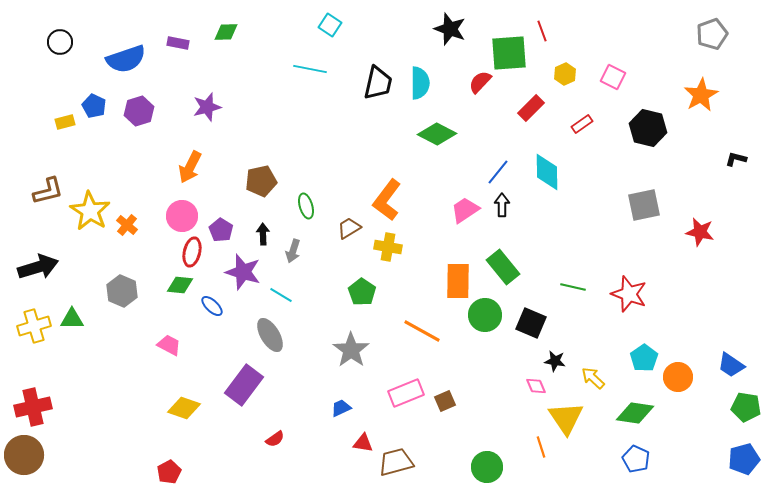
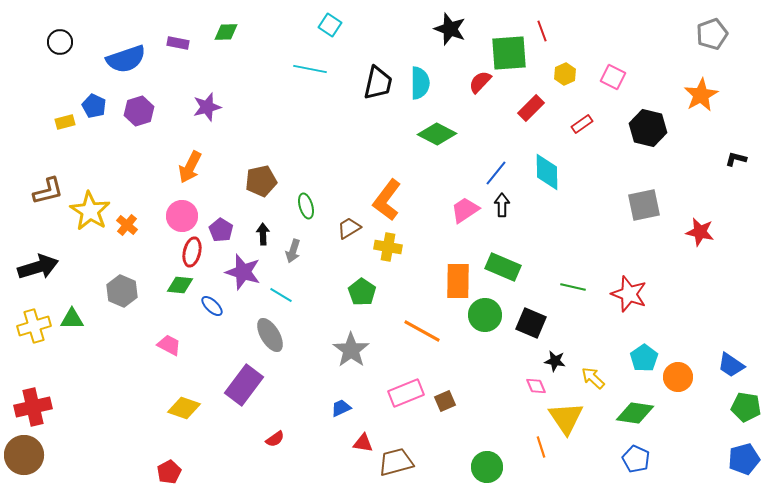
blue line at (498, 172): moved 2 px left, 1 px down
green rectangle at (503, 267): rotated 28 degrees counterclockwise
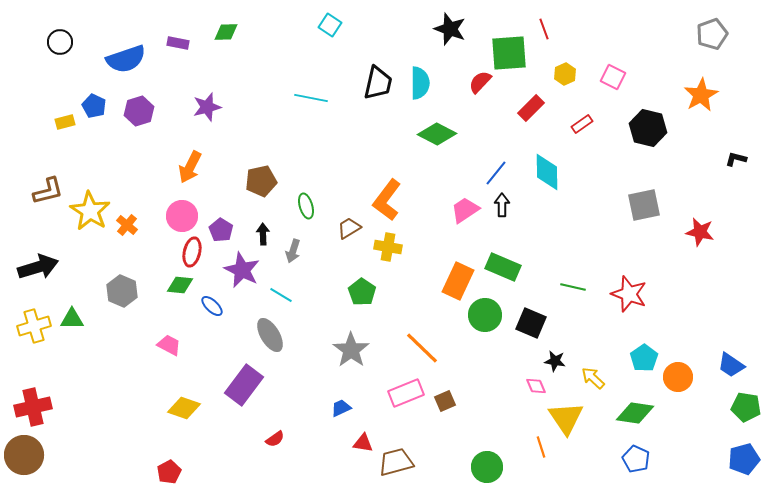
red line at (542, 31): moved 2 px right, 2 px up
cyan line at (310, 69): moved 1 px right, 29 px down
purple star at (243, 272): moved 1 px left, 2 px up; rotated 9 degrees clockwise
orange rectangle at (458, 281): rotated 24 degrees clockwise
orange line at (422, 331): moved 17 px down; rotated 15 degrees clockwise
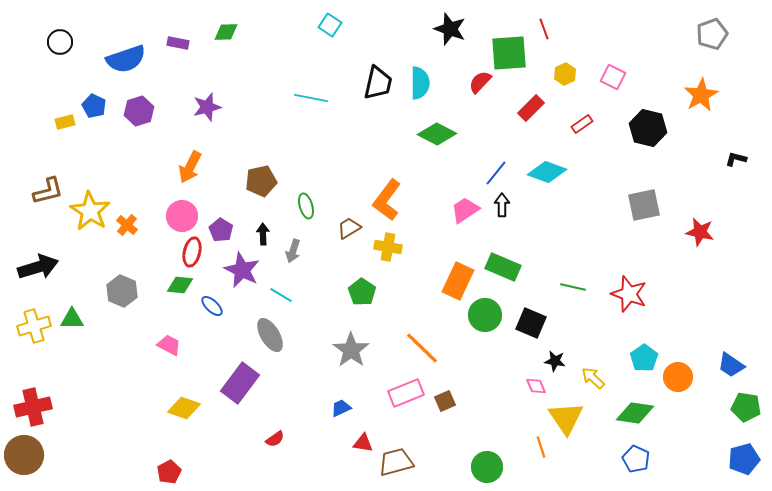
cyan diamond at (547, 172): rotated 69 degrees counterclockwise
purple rectangle at (244, 385): moved 4 px left, 2 px up
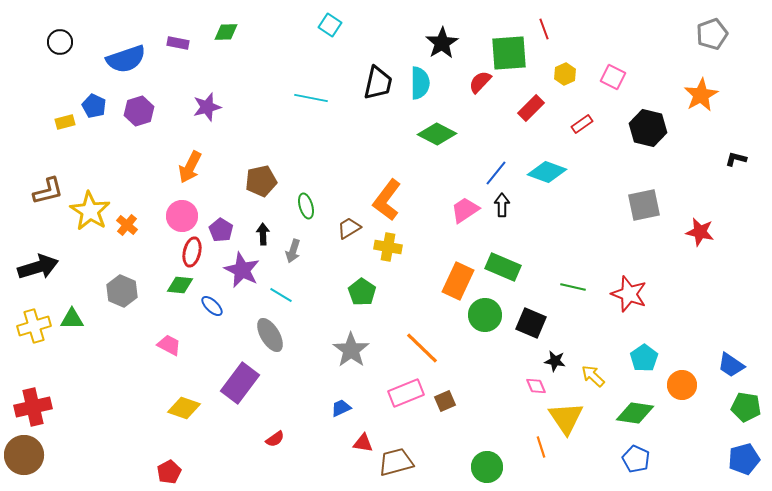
black star at (450, 29): moved 8 px left, 14 px down; rotated 20 degrees clockwise
orange circle at (678, 377): moved 4 px right, 8 px down
yellow arrow at (593, 378): moved 2 px up
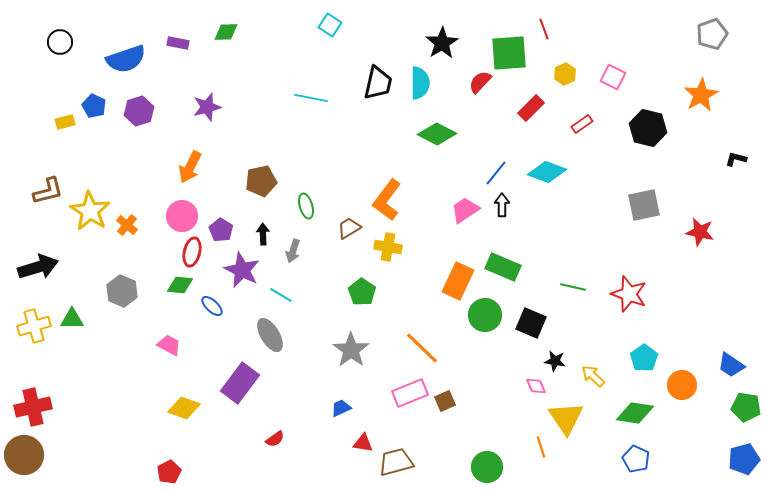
pink rectangle at (406, 393): moved 4 px right
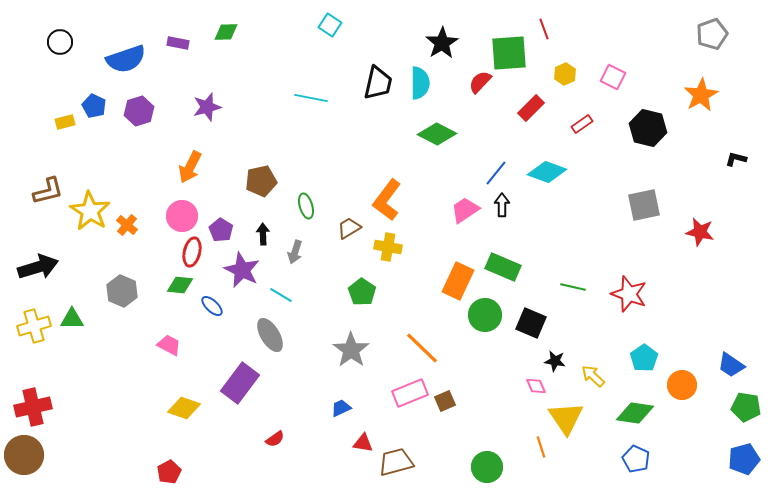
gray arrow at (293, 251): moved 2 px right, 1 px down
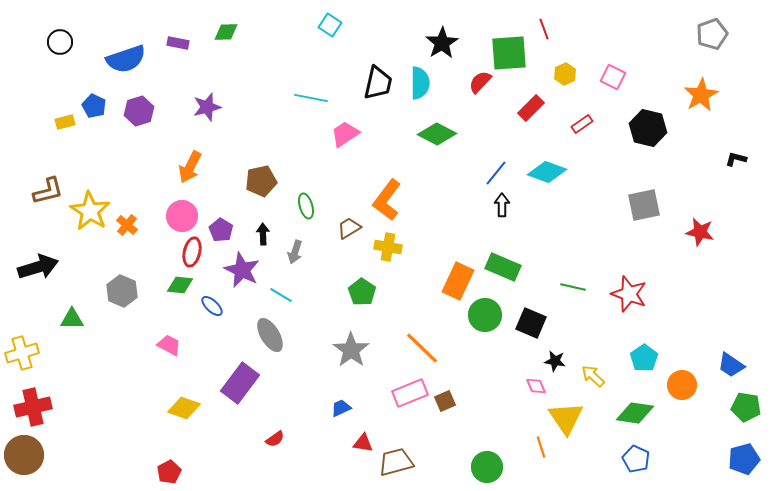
pink trapezoid at (465, 210): moved 120 px left, 76 px up
yellow cross at (34, 326): moved 12 px left, 27 px down
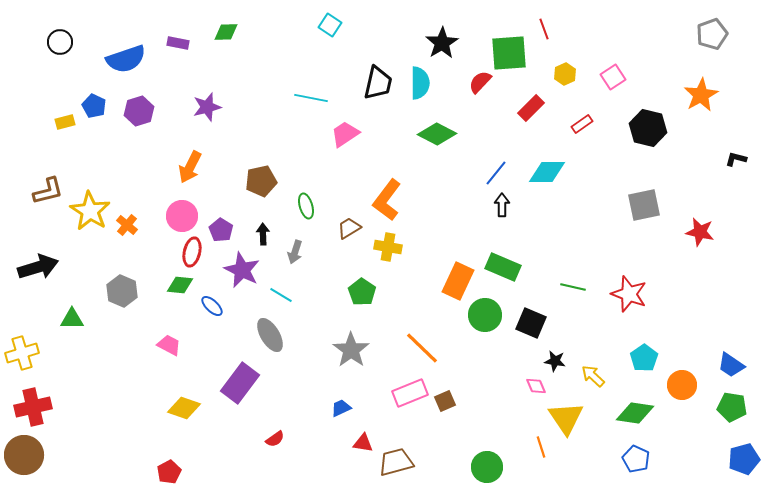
pink square at (613, 77): rotated 30 degrees clockwise
cyan diamond at (547, 172): rotated 21 degrees counterclockwise
green pentagon at (746, 407): moved 14 px left
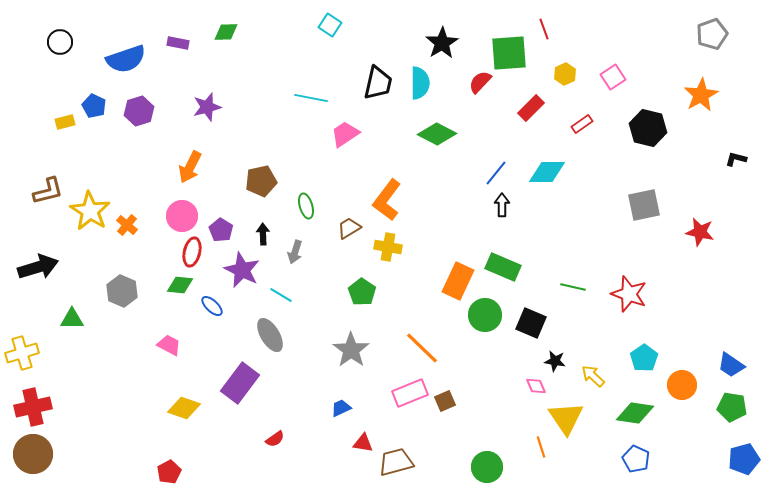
brown circle at (24, 455): moved 9 px right, 1 px up
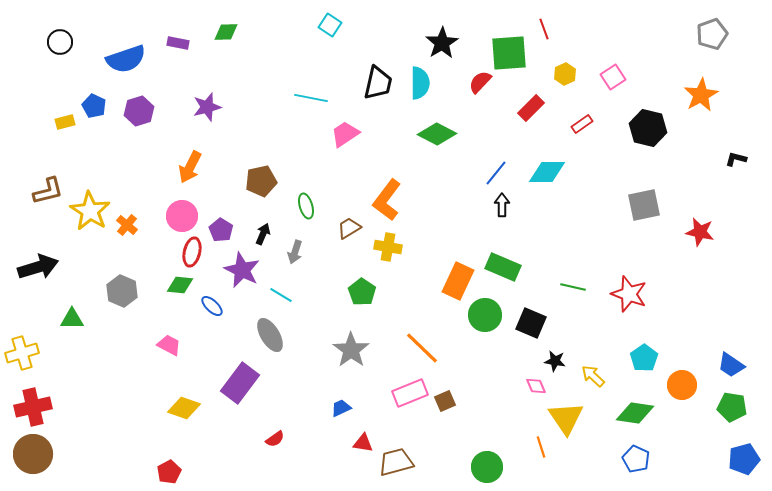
black arrow at (263, 234): rotated 25 degrees clockwise
